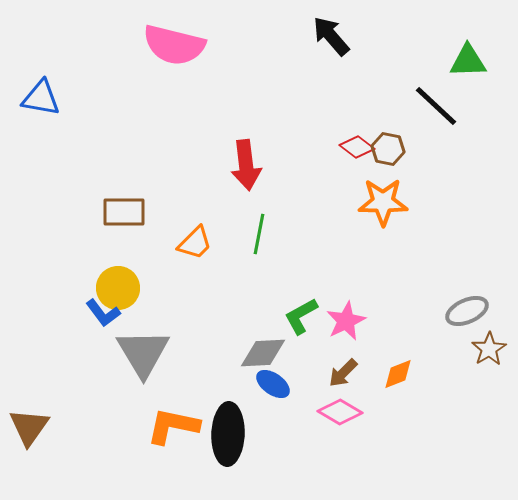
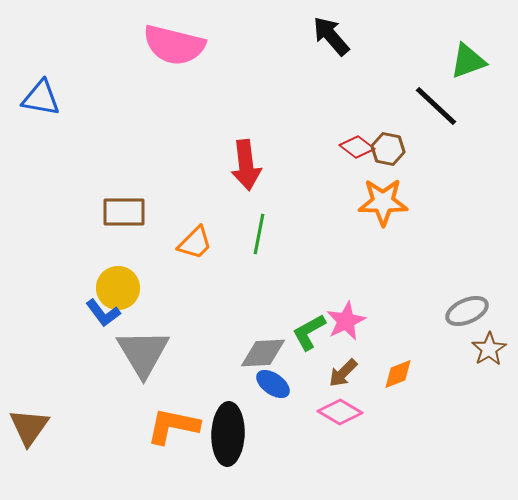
green triangle: rotated 18 degrees counterclockwise
green L-shape: moved 8 px right, 16 px down
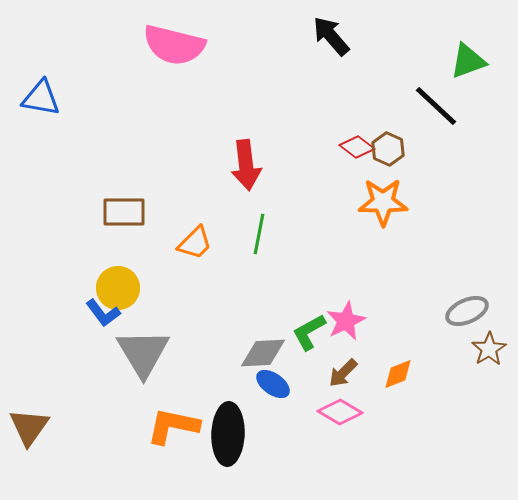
brown hexagon: rotated 12 degrees clockwise
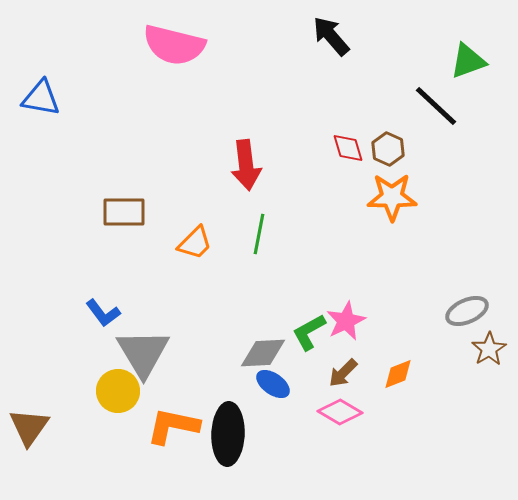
red diamond: moved 9 px left, 1 px down; rotated 36 degrees clockwise
orange star: moved 9 px right, 5 px up
yellow circle: moved 103 px down
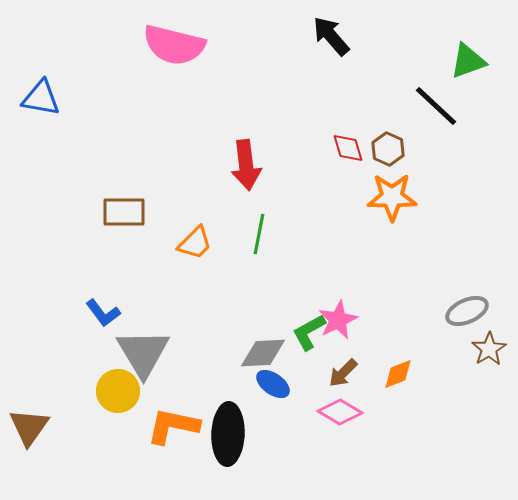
pink star: moved 8 px left, 1 px up
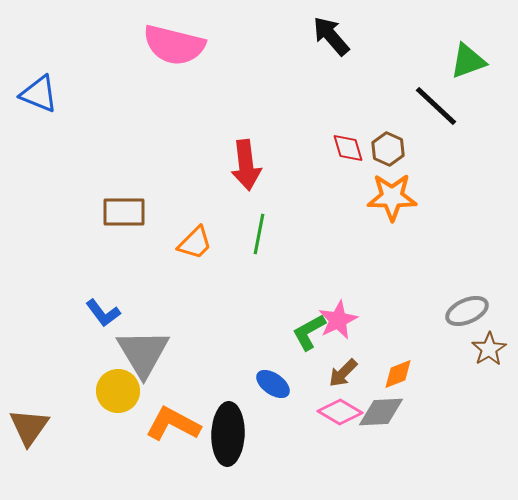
blue triangle: moved 2 px left, 4 px up; rotated 12 degrees clockwise
gray diamond: moved 118 px right, 59 px down
orange L-shape: moved 2 px up; rotated 16 degrees clockwise
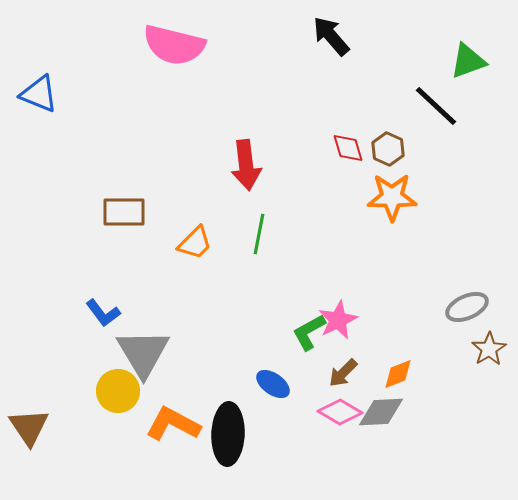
gray ellipse: moved 4 px up
brown triangle: rotated 9 degrees counterclockwise
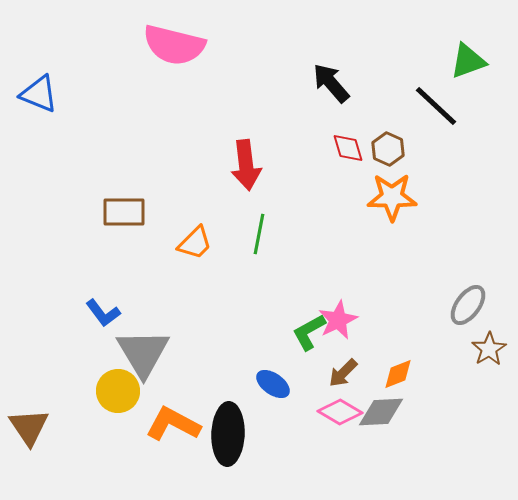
black arrow: moved 47 px down
gray ellipse: moved 1 px right, 2 px up; rotated 30 degrees counterclockwise
